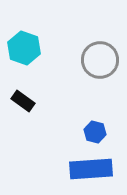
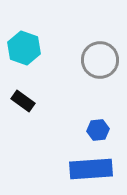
blue hexagon: moved 3 px right, 2 px up; rotated 20 degrees counterclockwise
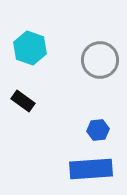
cyan hexagon: moved 6 px right
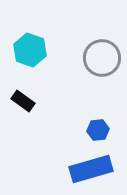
cyan hexagon: moved 2 px down
gray circle: moved 2 px right, 2 px up
blue rectangle: rotated 12 degrees counterclockwise
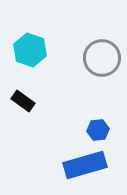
blue rectangle: moved 6 px left, 4 px up
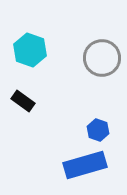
blue hexagon: rotated 25 degrees clockwise
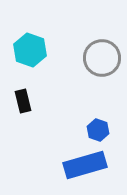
black rectangle: rotated 40 degrees clockwise
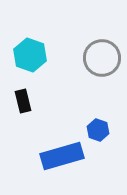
cyan hexagon: moved 5 px down
blue rectangle: moved 23 px left, 9 px up
